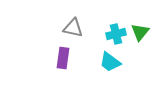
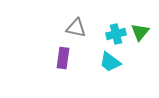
gray triangle: moved 3 px right
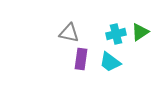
gray triangle: moved 7 px left, 5 px down
green triangle: rotated 18 degrees clockwise
purple rectangle: moved 18 px right, 1 px down
